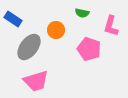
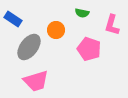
pink L-shape: moved 1 px right, 1 px up
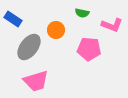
pink L-shape: rotated 85 degrees counterclockwise
pink pentagon: rotated 15 degrees counterclockwise
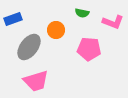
blue rectangle: rotated 54 degrees counterclockwise
pink L-shape: moved 1 px right, 3 px up
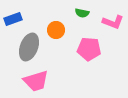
gray ellipse: rotated 16 degrees counterclockwise
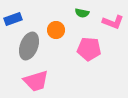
gray ellipse: moved 1 px up
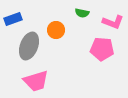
pink pentagon: moved 13 px right
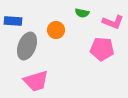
blue rectangle: moved 2 px down; rotated 24 degrees clockwise
gray ellipse: moved 2 px left
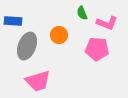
green semicircle: rotated 56 degrees clockwise
pink L-shape: moved 6 px left, 1 px down
orange circle: moved 3 px right, 5 px down
pink pentagon: moved 5 px left
pink trapezoid: moved 2 px right
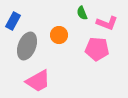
blue rectangle: rotated 66 degrees counterclockwise
pink trapezoid: rotated 12 degrees counterclockwise
